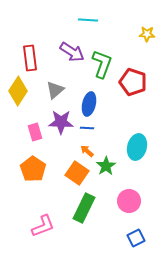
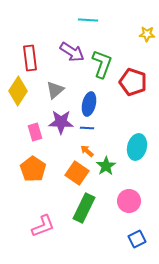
blue square: moved 1 px right, 1 px down
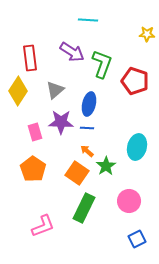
red pentagon: moved 2 px right, 1 px up
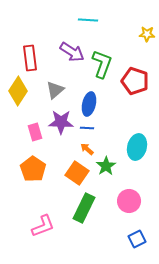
orange arrow: moved 2 px up
